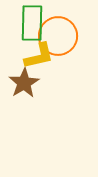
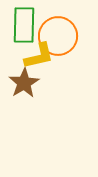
green rectangle: moved 8 px left, 2 px down
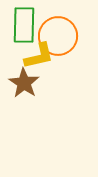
brown star: rotated 8 degrees counterclockwise
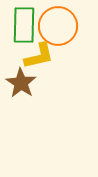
orange circle: moved 10 px up
brown star: moved 3 px left
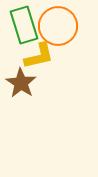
green rectangle: rotated 18 degrees counterclockwise
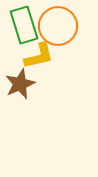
brown star: moved 1 px left, 1 px down; rotated 16 degrees clockwise
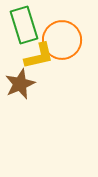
orange circle: moved 4 px right, 14 px down
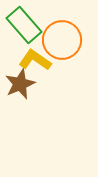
green rectangle: rotated 24 degrees counterclockwise
yellow L-shape: moved 4 px left, 4 px down; rotated 132 degrees counterclockwise
